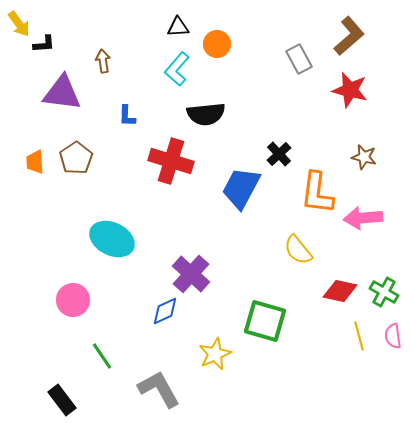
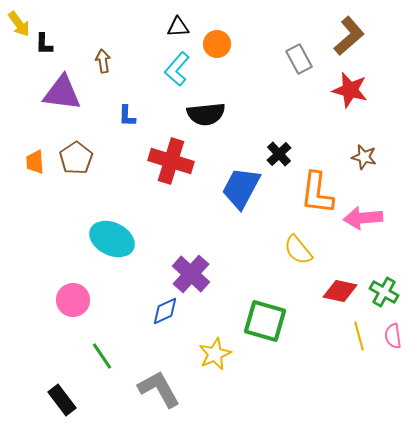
black L-shape: rotated 95 degrees clockwise
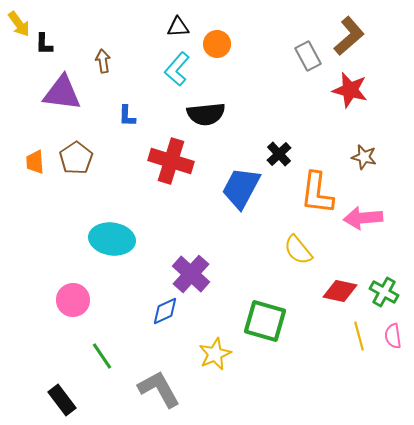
gray rectangle: moved 9 px right, 3 px up
cyan ellipse: rotated 18 degrees counterclockwise
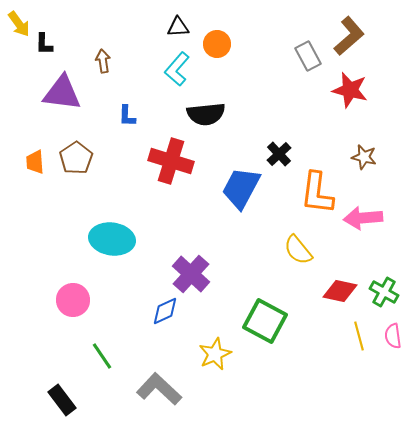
green square: rotated 12 degrees clockwise
gray L-shape: rotated 18 degrees counterclockwise
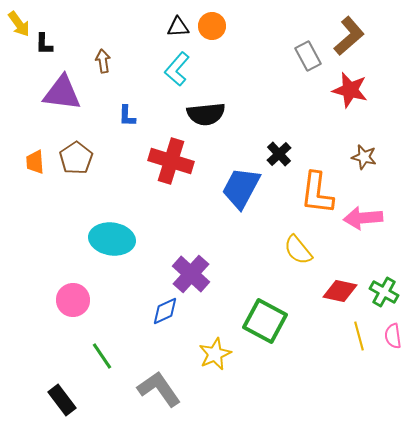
orange circle: moved 5 px left, 18 px up
gray L-shape: rotated 12 degrees clockwise
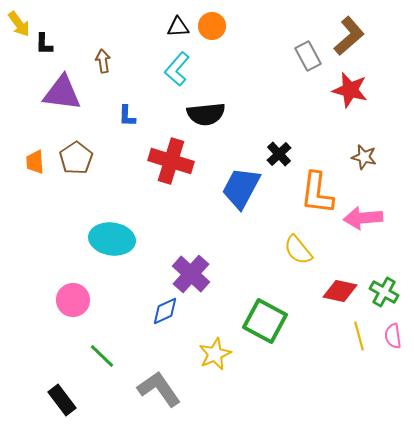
green line: rotated 12 degrees counterclockwise
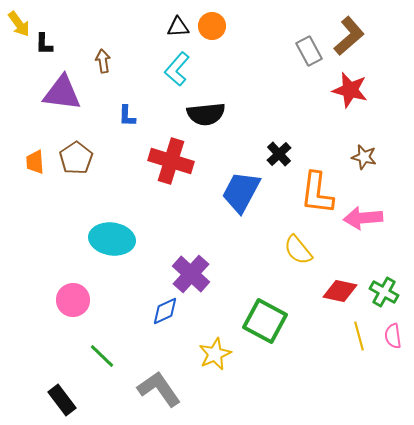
gray rectangle: moved 1 px right, 5 px up
blue trapezoid: moved 4 px down
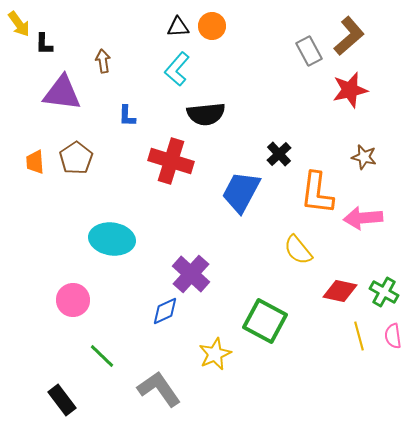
red star: rotated 27 degrees counterclockwise
